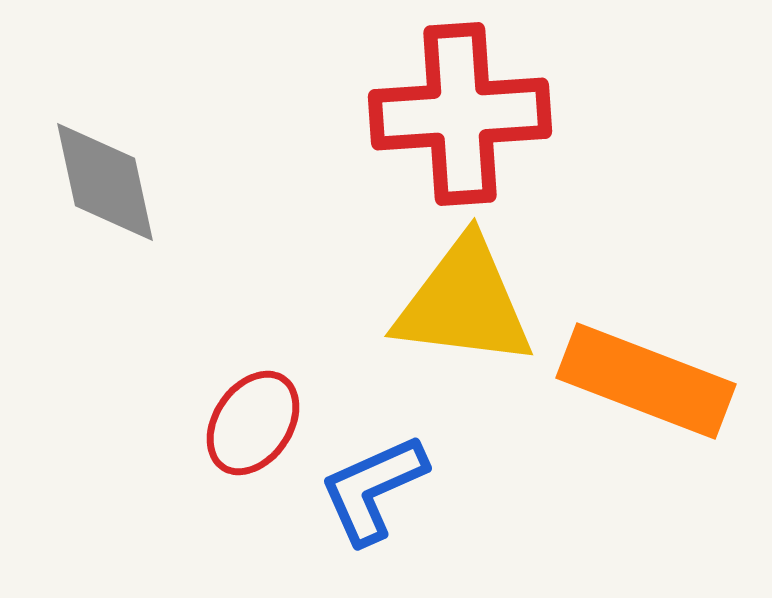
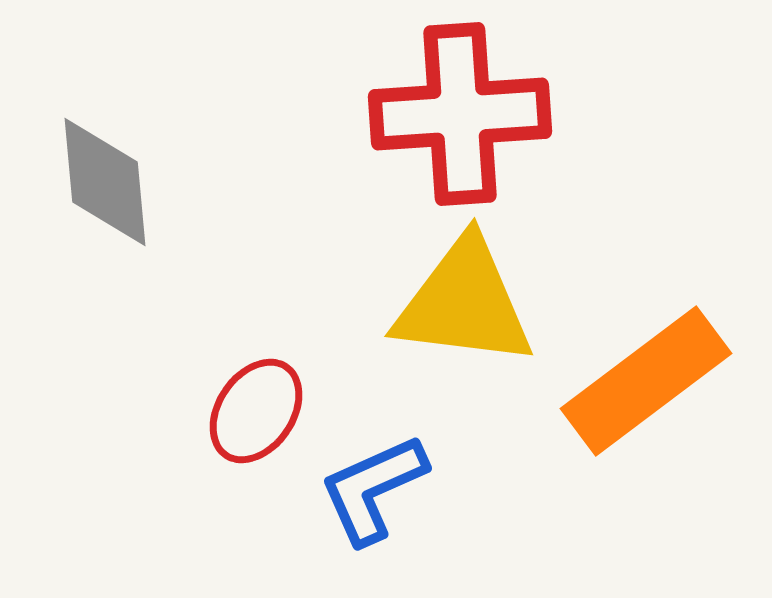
gray diamond: rotated 7 degrees clockwise
orange rectangle: rotated 58 degrees counterclockwise
red ellipse: moved 3 px right, 12 px up
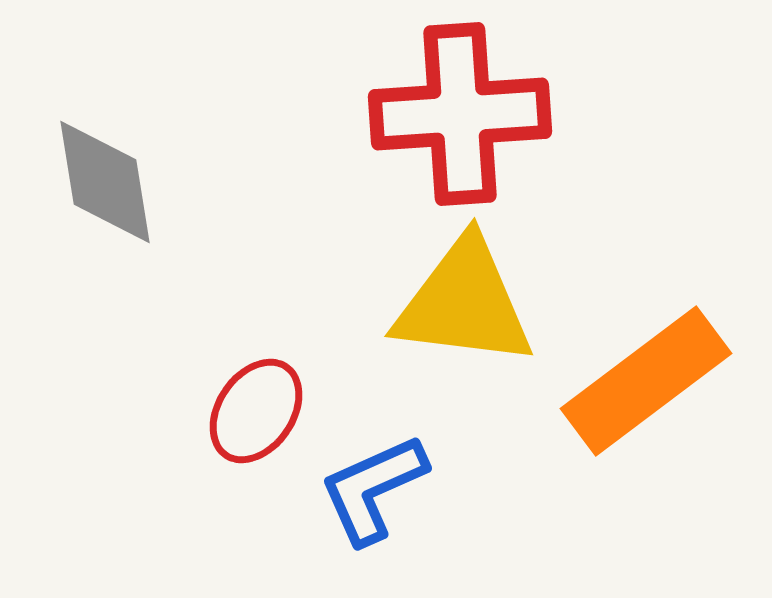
gray diamond: rotated 4 degrees counterclockwise
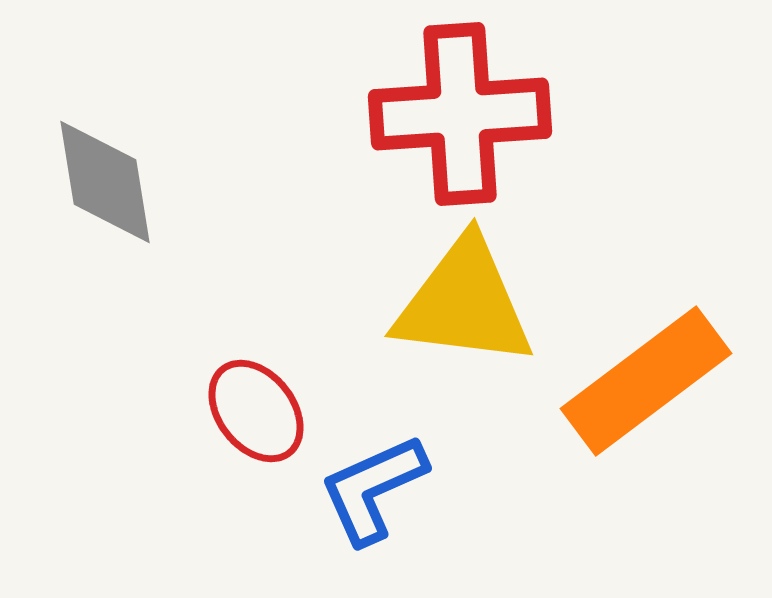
red ellipse: rotated 72 degrees counterclockwise
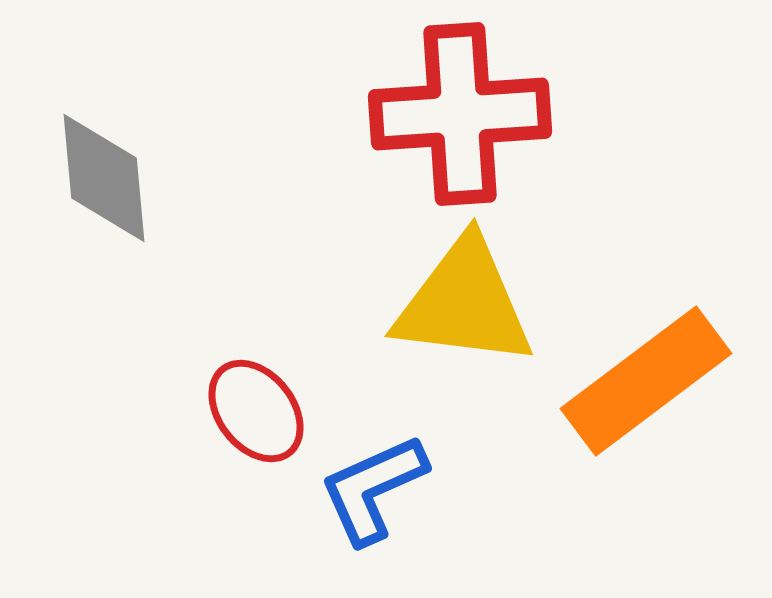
gray diamond: moved 1 px left, 4 px up; rotated 4 degrees clockwise
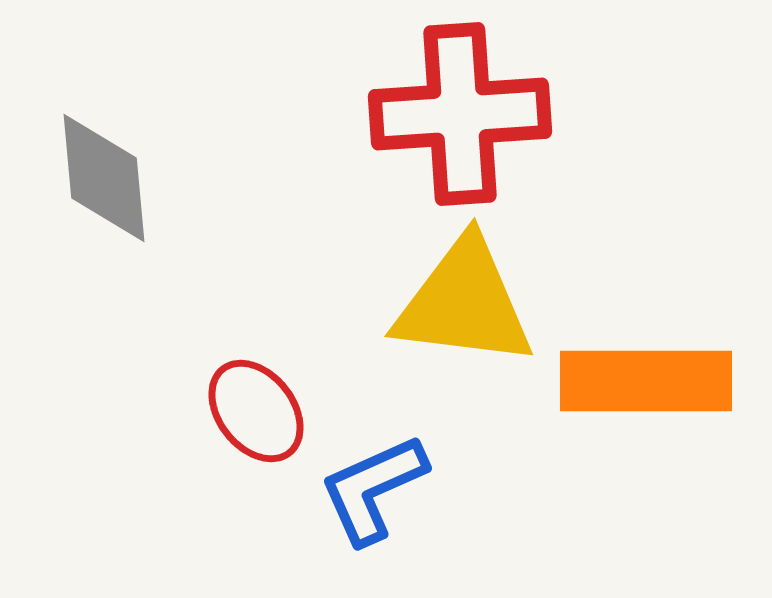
orange rectangle: rotated 37 degrees clockwise
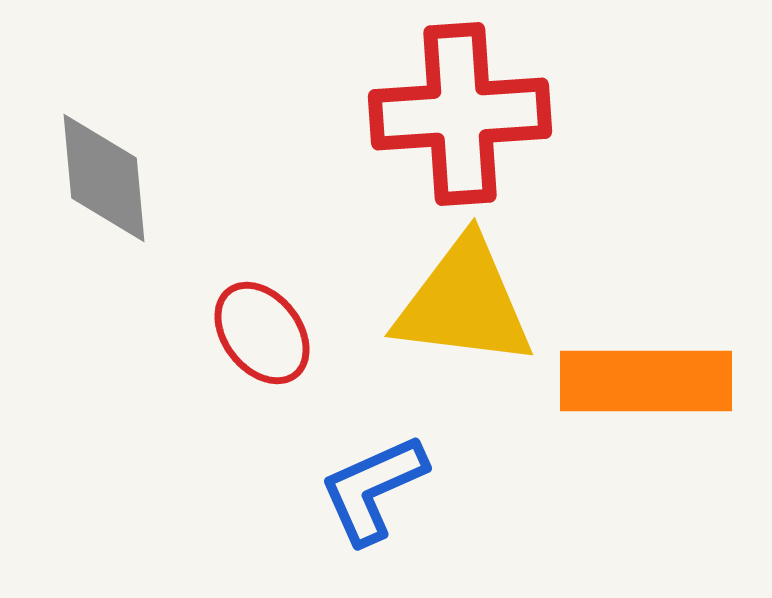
red ellipse: moved 6 px right, 78 px up
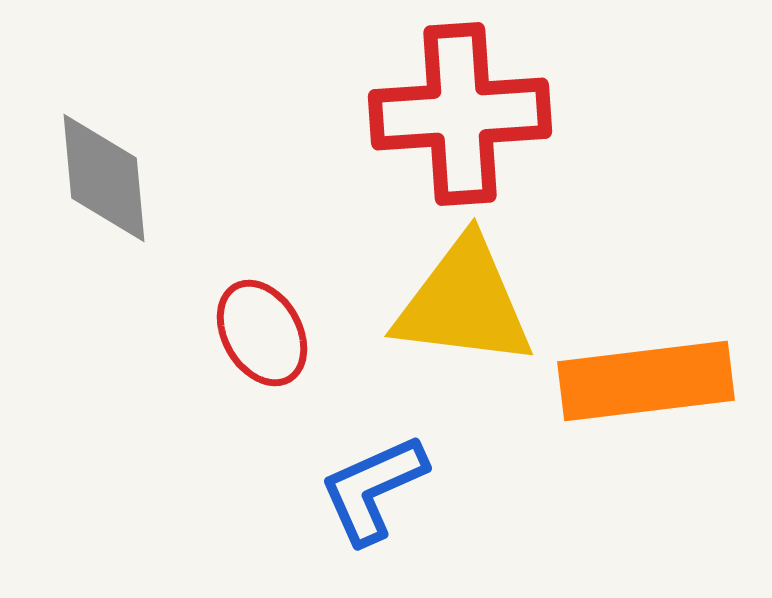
red ellipse: rotated 8 degrees clockwise
orange rectangle: rotated 7 degrees counterclockwise
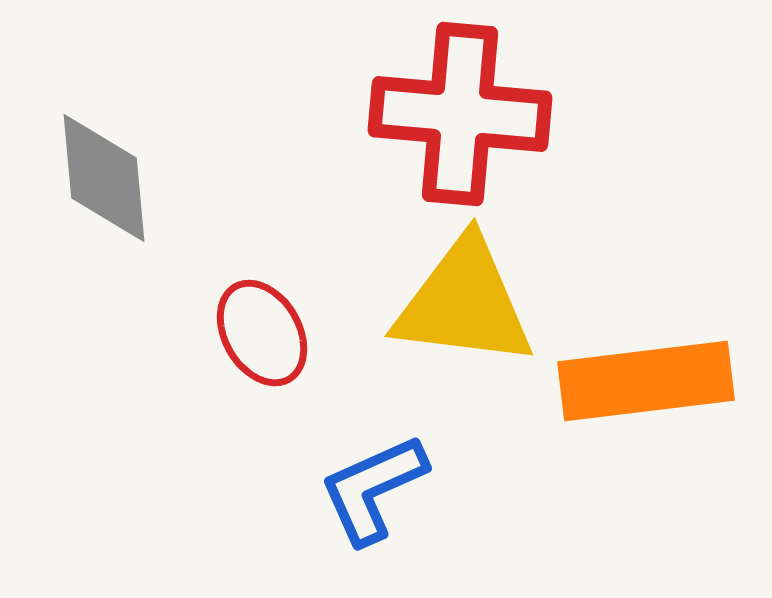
red cross: rotated 9 degrees clockwise
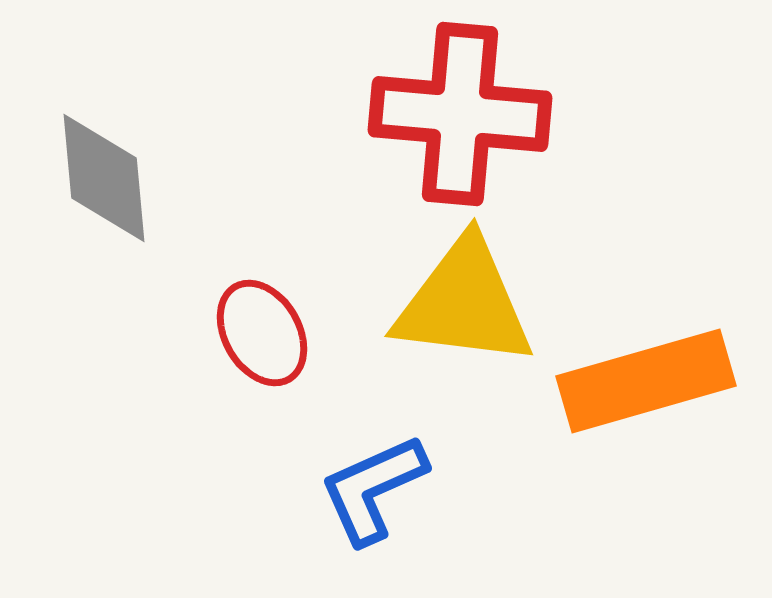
orange rectangle: rotated 9 degrees counterclockwise
